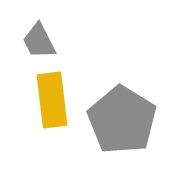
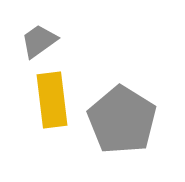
gray trapezoid: rotated 81 degrees clockwise
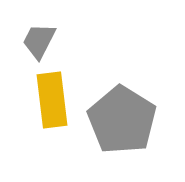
gray trapezoid: rotated 27 degrees counterclockwise
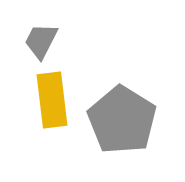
gray trapezoid: moved 2 px right
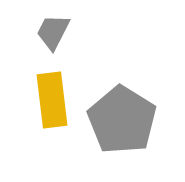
gray trapezoid: moved 12 px right, 9 px up
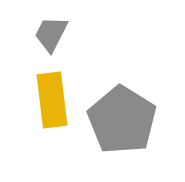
gray trapezoid: moved 2 px left, 2 px down
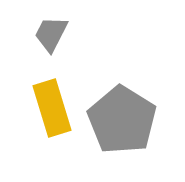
yellow rectangle: moved 8 px down; rotated 10 degrees counterclockwise
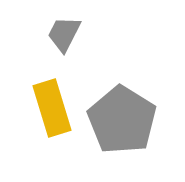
gray trapezoid: moved 13 px right
